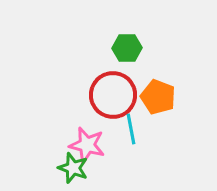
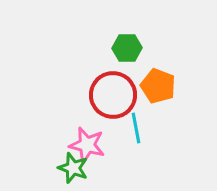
orange pentagon: moved 11 px up
cyan line: moved 5 px right, 1 px up
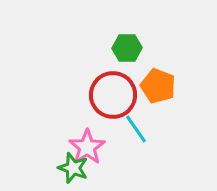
cyan line: moved 1 px down; rotated 24 degrees counterclockwise
pink star: moved 2 px down; rotated 24 degrees clockwise
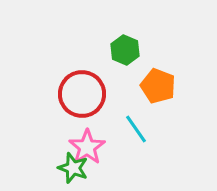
green hexagon: moved 2 px left, 2 px down; rotated 24 degrees clockwise
red circle: moved 31 px left, 1 px up
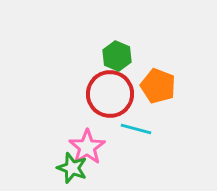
green hexagon: moved 8 px left, 6 px down
red circle: moved 28 px right
cyan line: rotated 40 degrees counterclockwise
green star: moved 1 px left
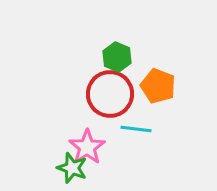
green hexagon: moved 1 px down
cyan line: rotated 8 degrees counterclockwise
